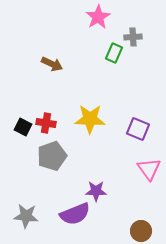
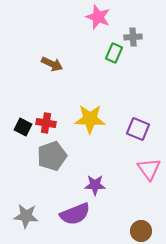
pink star: rotated 20 degrees counterclockwise
purple star: moved 1 px left, 6 px up
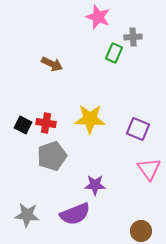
black square: moved 2 px up
gray star: moved 1 px right, 1 px up
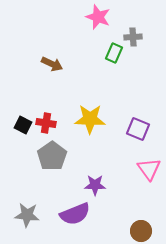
gray pentagon: rotated 16 degrees counterclockwise
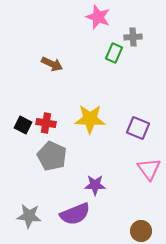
purple square: moved 1 px up
gray pentagon: rotated 12 degrees counterclockwise
gray star: moved 2 px right, 1 px down
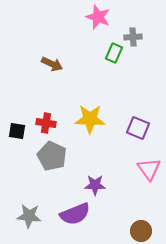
black square: moved 6 px left, 6 px down; rotated 18 degrees counterclockwise
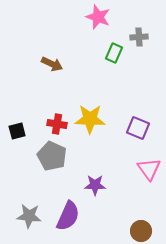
gray cross: moved 6 px right
red cross: moved 11 px right, 1 px down
black square: rotated 24 degrees counterclockwise
purple semicircle: moved 7 px left, 2 px down; rotated 44 degrees counterclockwise
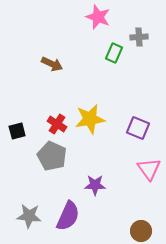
yellow star: rotated 12 degrees counterclockwise
red cross: rotated 24 degrees clockwise
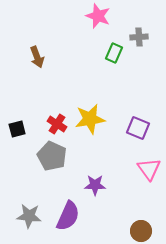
pink star: moved 1 px up
brown arrow: moved 15 px left, 7 px up; rotated 45 degrees clockwise
black square: moved 2 px up
